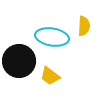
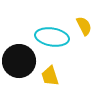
yellow semicircle: rotated 30 degrees counterclockwise
yellow trapezoid: rotated 35 degrees clockwise
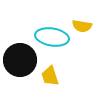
yellow semicircle: moved 2 px left; rotated 126 degrees clockwise
black circle: moved 1 px right, 1 px up
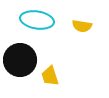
cyan ellipse: moved 15 px left, 17 px up
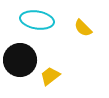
yellow semicircle: moved 1 px right, 2 px down; rotated 36 degrees clockwise
yellow trapezoid: rotated 70 degrees clockwise
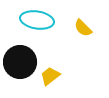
black circle: moved 2 px down
